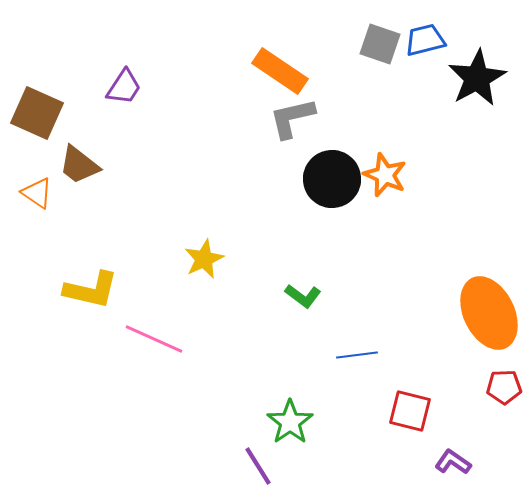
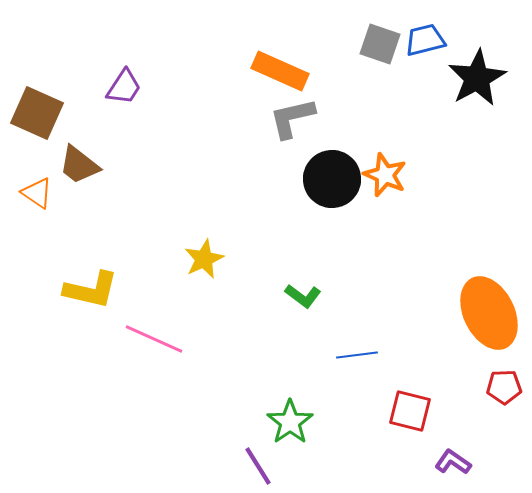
orange rectangle: rotated 10 degrees counterclockwise
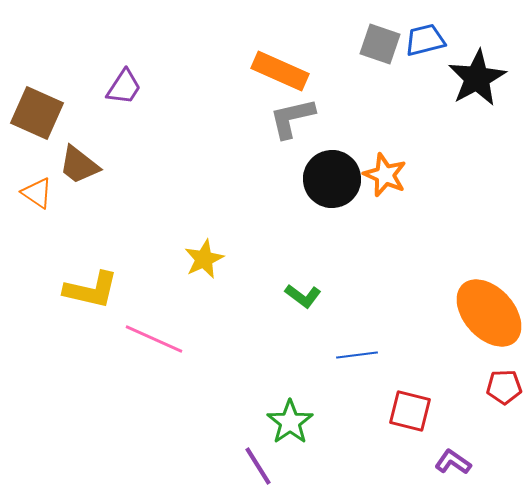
orange ellipse: rotated 16 degrees counterclockwise
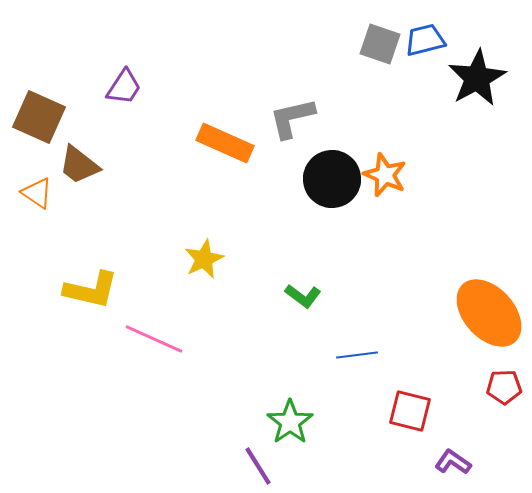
orange rectangle: moved 55 px left, 72 px down
brown square: moved 2 px right, 4 px down
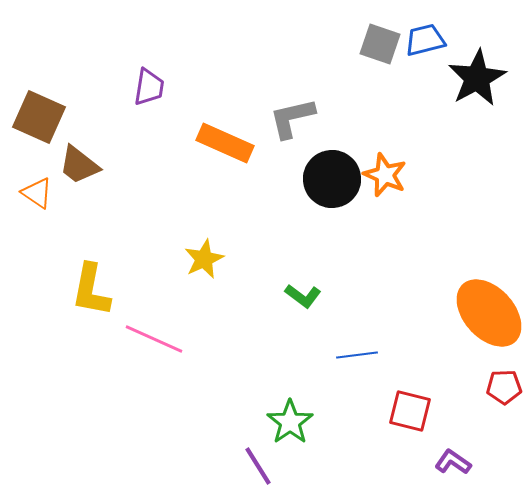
purple trapezoid: moved 25 px right; rotated 24 degrees counterclockwise
yellow L-shape: rotated 88 degrees clockwise
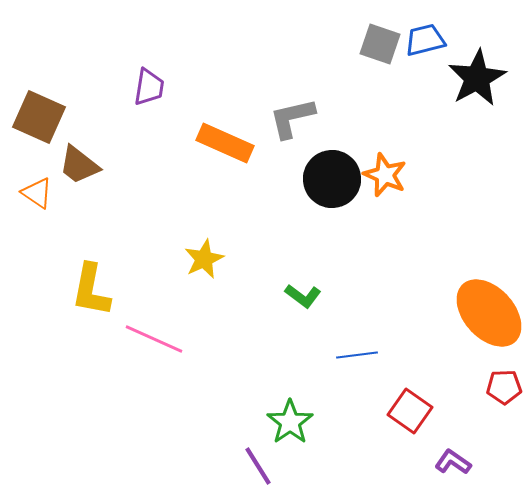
red square: rotated 21 degrees clockwise
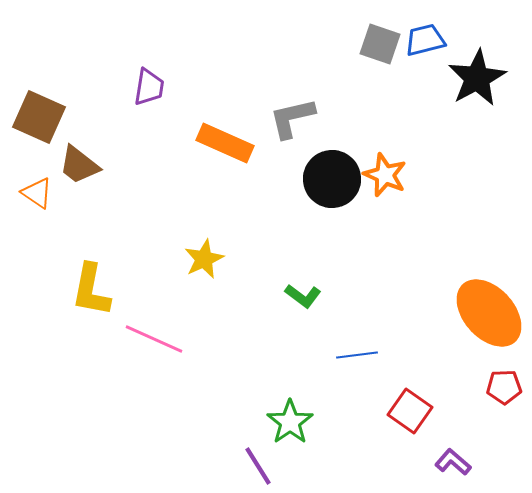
purple L-shape: rotated 6 degrees clockwise
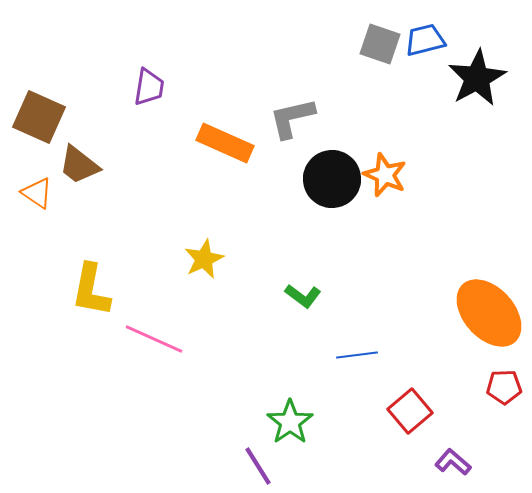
red square: rotated 15 degrees clockwise
